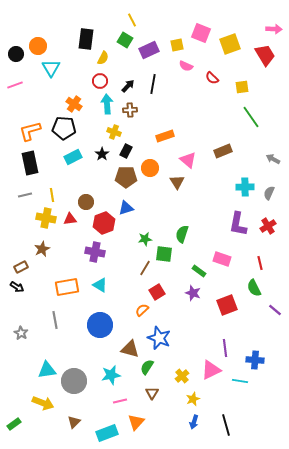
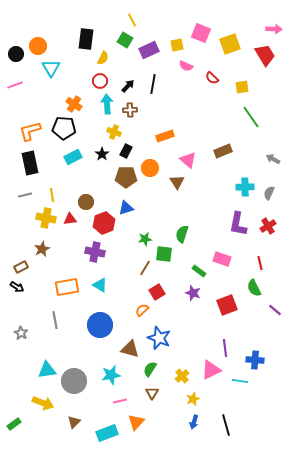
green semicircle at (147, 367): moved 3 px right, 2 px down
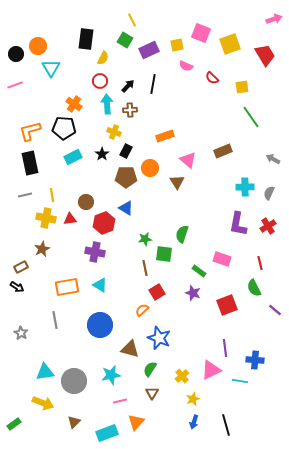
pink arrow at (274, 29): moved 10 px up; rotated 21 degrees counterclockwise
blue triangle at (126, 208): rotated 49 degrees clockwise
brown line at (145, 268): rotated 42 degrees counterclockwise
cyan triangle at (47, 370): moved 2 px left, 2 px down
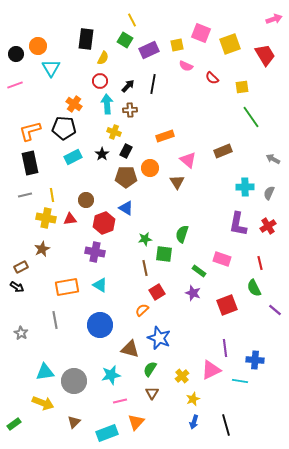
brown circle at (86, 202): moved 2 px up
